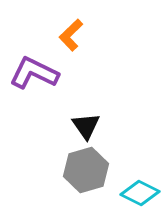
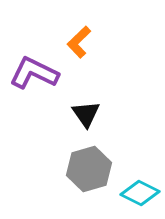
orange L-shape: moved 8 px right, 7 px down
black triangle: moved 12 px up
gray hexagon: moved 3 px right, 1 px up
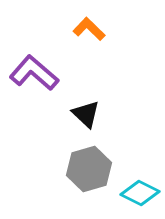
orange L-shape: moved 10 px right, 13 px up; rotated 88 degrees clockwise
purple L-shape: rotated 15 degrees clockwise
black triangle: rotated 12 degrees counterclockwise
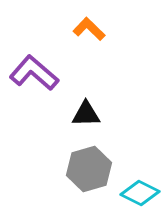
black triangle: rotated 44 degrees counterclockwise
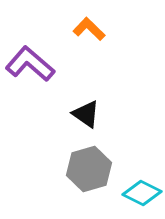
purple L-shape: moved 4 px left, 9 px up
black triangle: rotated 36 degrees clockwise
cyan diamond: moved 2 px right
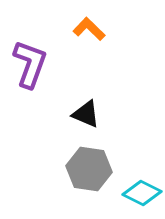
purple L-shape: rotated 69 degrees clockwise
black triangle: rotated 12 degrees counterclockwise
gray hexagon: rotated 24 degrees clockwise
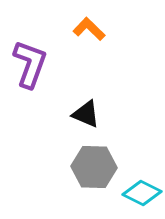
gray hexagon: moved 5 px right, 2 px up; rotated 6 degrees counterclockwise
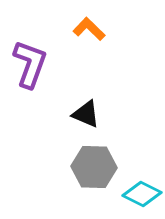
cyan diamond: moved 1 px down
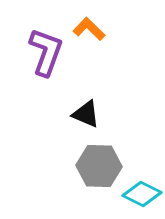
purple L-shape: moved 16 px right, 12 px up
gray hexagon: moved 5 px right, 1 px up
